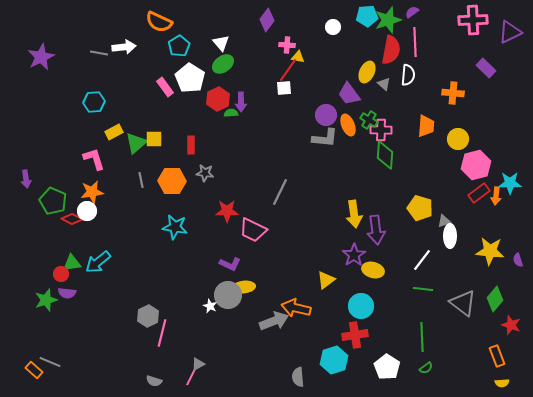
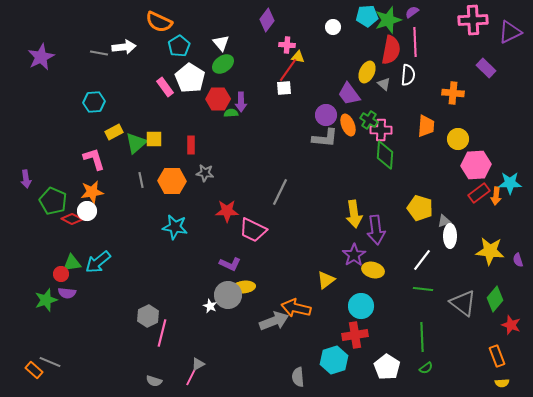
red hexagon at (218, 99): rotated 25 degrees clockwise
pink hexagon at (476, 165): rotated 12 degrees clockwise
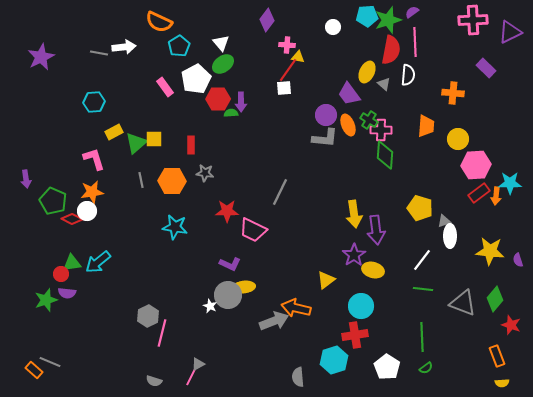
white pentagon at (190, 78): moved 6 px right, 1 px down; rotated 12 degrees clockwise
gray triangle at (463, 303): rotated 16 degrees counterclockwise
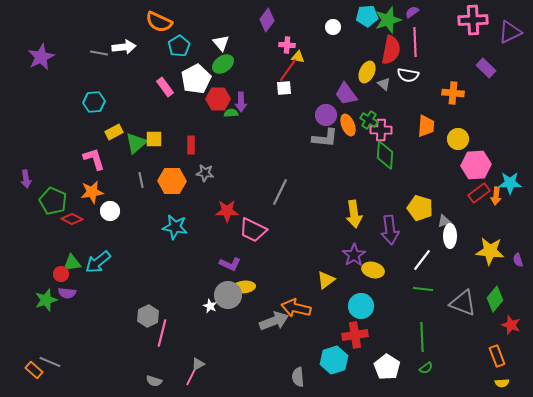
white semicircle at (408, 75): rotated 95 degrees clockwise
purple trapezoid at (349, 94): moved 3 px left
white circle at (87, 211): moved 23 px right
purple arrow at (376, 230): moved 14 px right
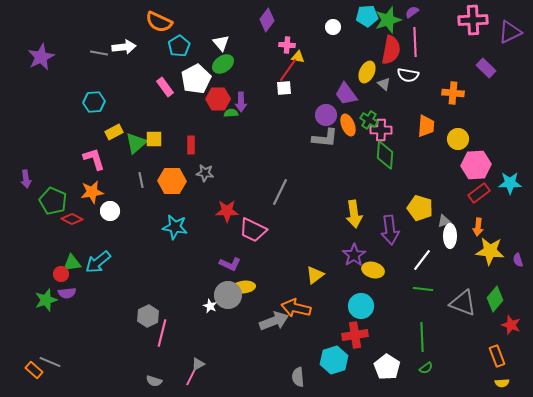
orange arrow at (496, 196): moved 18 px left, 31 px down
yellow triangle at (326, 280): moved 11 px left, 5 px up
purple semicircle at (67, 293): rotated 12 degrees counterclockwise
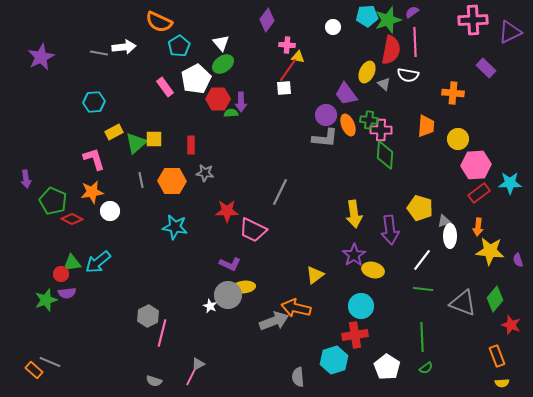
green cross at (369, 120): rotated 24 degrees counterclockwise
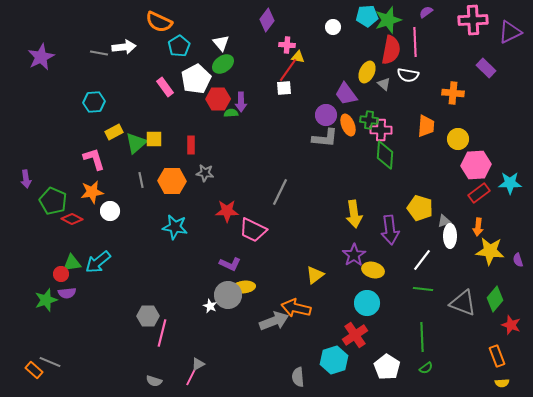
purple semicircle at (412, 12): moved 14 px right
cyan circle at (361, 306): moved 6 px right, 3 px up
gray hexagon at (148, 316): rotated 25 degrees clockwise
red cross at (355, 335): rotated 25 degrees counterclockwise
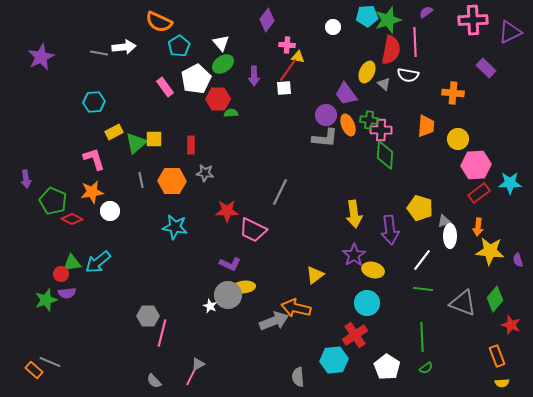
purple arrow at (241, 102): moved 13 px right, 26 px up
cyan hexagon at (334, 360): rotated 12 degrees clockwise
gray semicircle at (154, 381): rotated 28 degrees clockwise
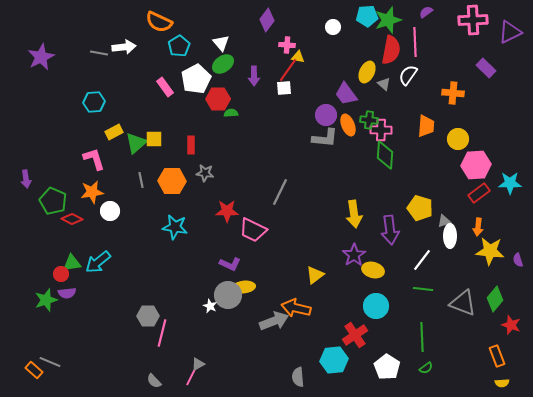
white semicircle at (408, 75): rotated 115 degrees clockwise
cyan circle at (367, 303): moved 9 px right, 3 px down
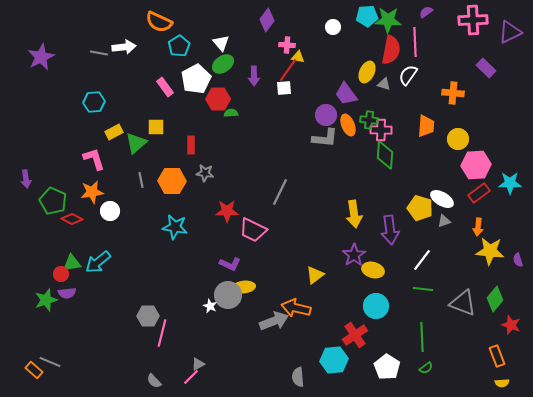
green star at (388, 20): rotated 20 degrees clockwise
gray triangle at (384, 84): rotated 24 degrees counterclockwise
yellow square at (154, 139): moved 2 px right, 12 px up
white ellipse at (450, 236): moved 8 px left, 37 px up; rotated 60 degrees counterclockwise
pink line at (191, 377): rotated 18 degrees clockwise
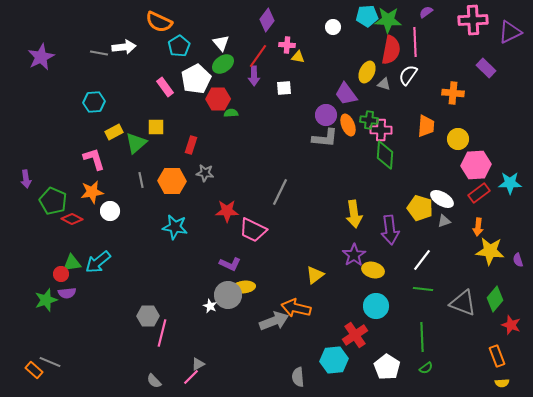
red line at (288, 70): moved 30 px left, 14 px up
red rectangle at (191, 145): rotated 18 degrees clockwise
